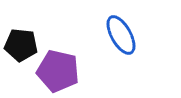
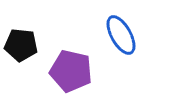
purple pentagon: moved 13 px right
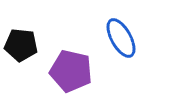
blue ellipse: moved 3 px down
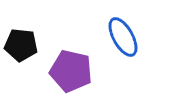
blue ellipse: moved 2 px right, 1 px up
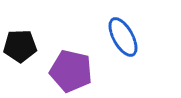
black pentagon: moved 1 px left, 1 px down; rotated 8 degrees counterclockwise
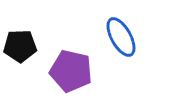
blue ellipse: moved 2 px left
